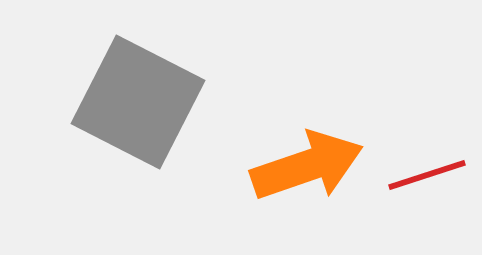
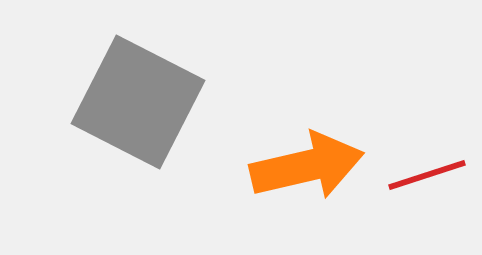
orange arrow: rotated 6 degrees clockwise
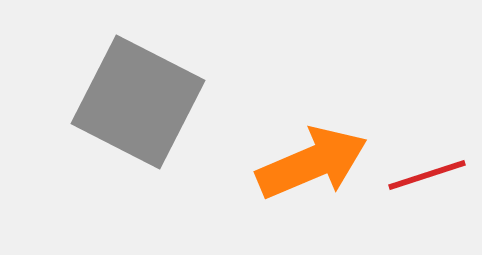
orange arrow: moved 5 px right, 3 px up; rotated 10 degrees counterclockwise
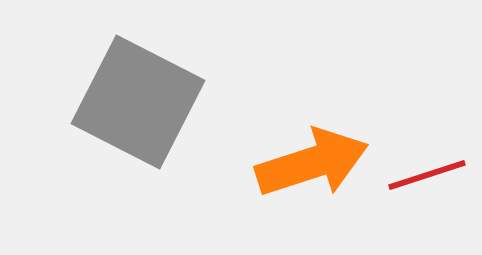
orange arrow: rotated 5 degrees clockwise
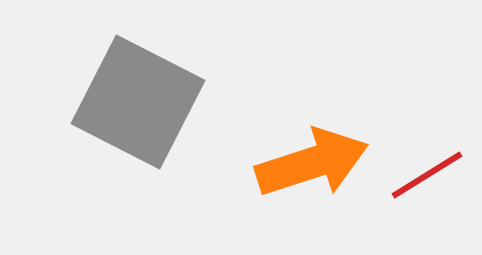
red line: rotated 14 degrees counterclockwise
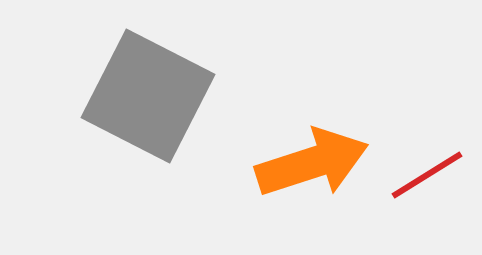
gray square: moved 10 px right, 6 px up
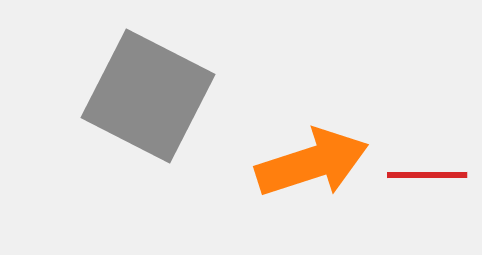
red line: rotated 32 degrees clockwise
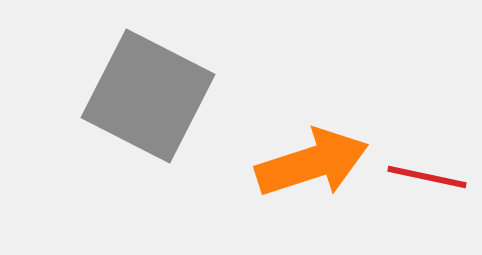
red line: moved 2 px down; rotated 12 degrees clockwise
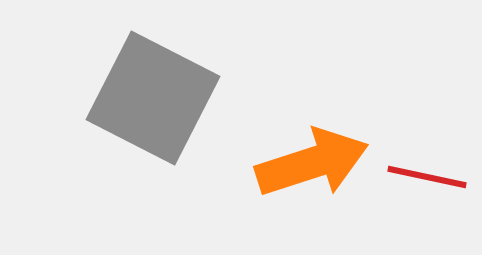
gray square: moved 5 px right, 2 px down
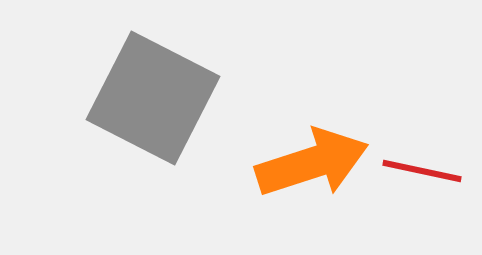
red line: moved 5 px left, 6 px up
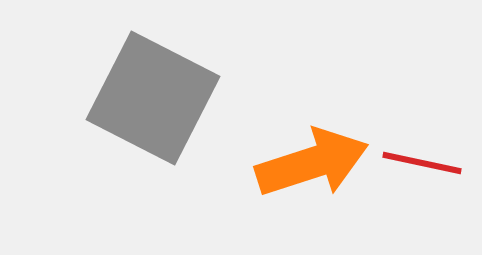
red line: moved 8 px up
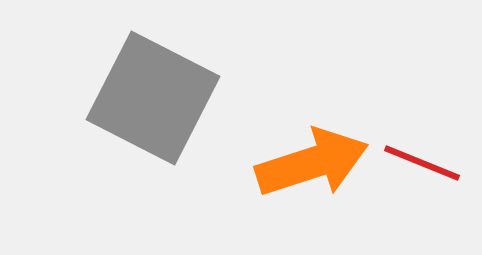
red line: rotated 10 degrees clockwise
